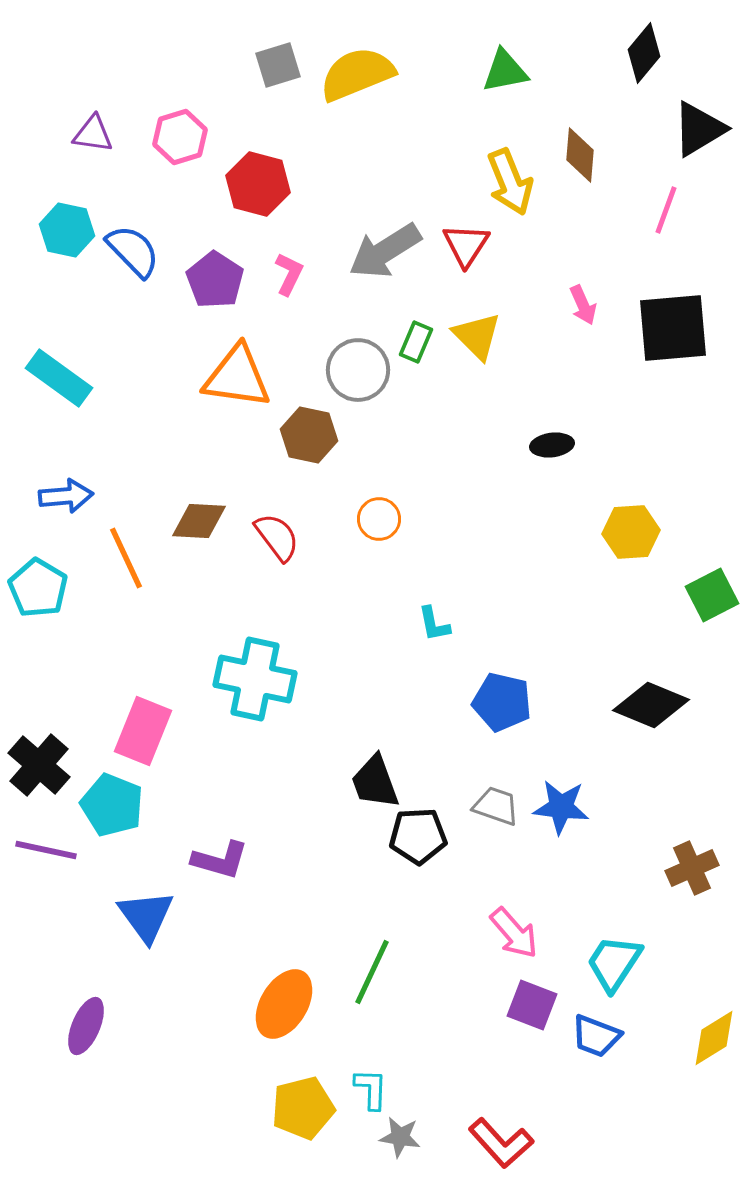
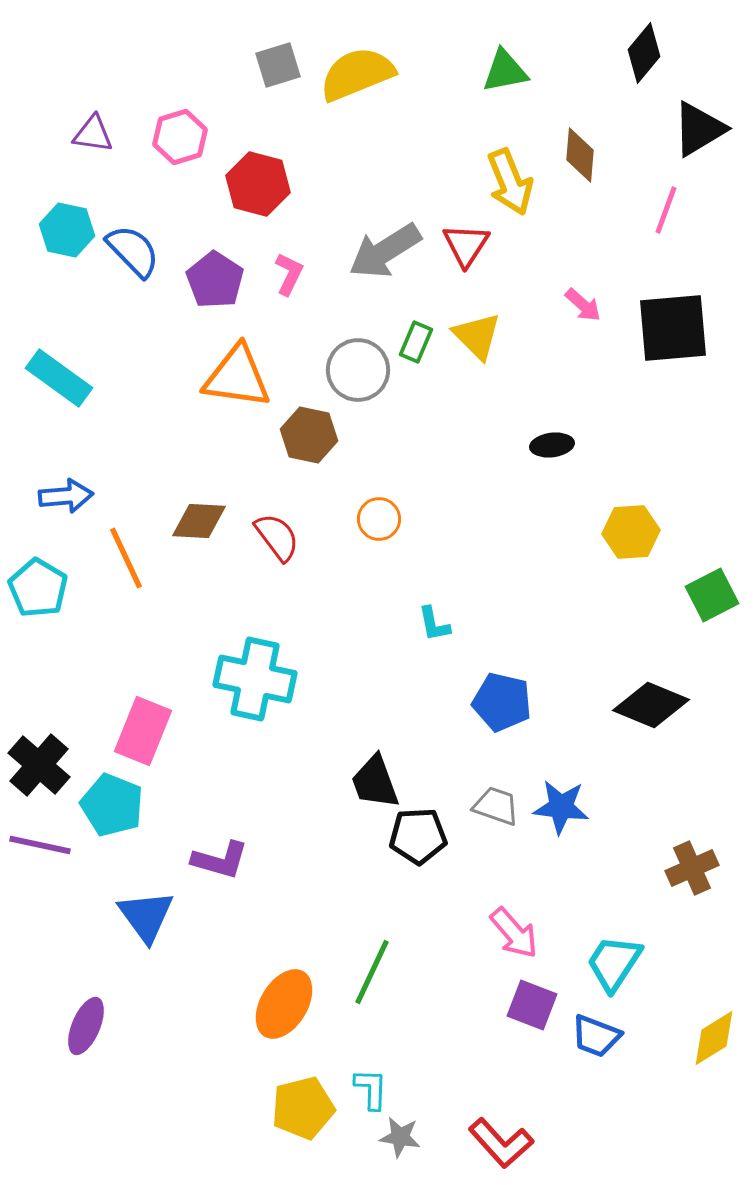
pink arrow at (583, 305): rotated 24 degrees counterclockwise
purple line at (46, 850): moved 6 px left, 5 px up
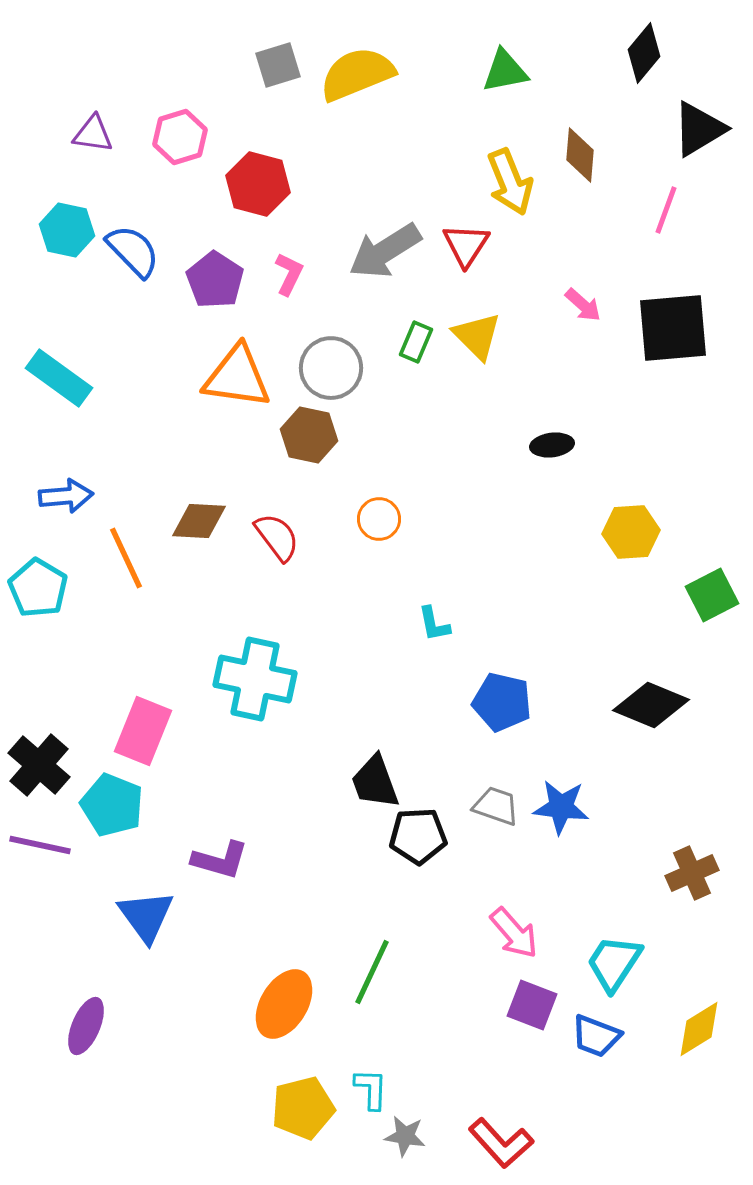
gray circle at (358, 370): moved 27 px left, 2 px up
brown cross at (692, 868): moved 5 px down
yellow diamond at (714, 1038): moved 15 px left, 9 px up
gray star at (400, 1137): moved 5 px right, 1 px up
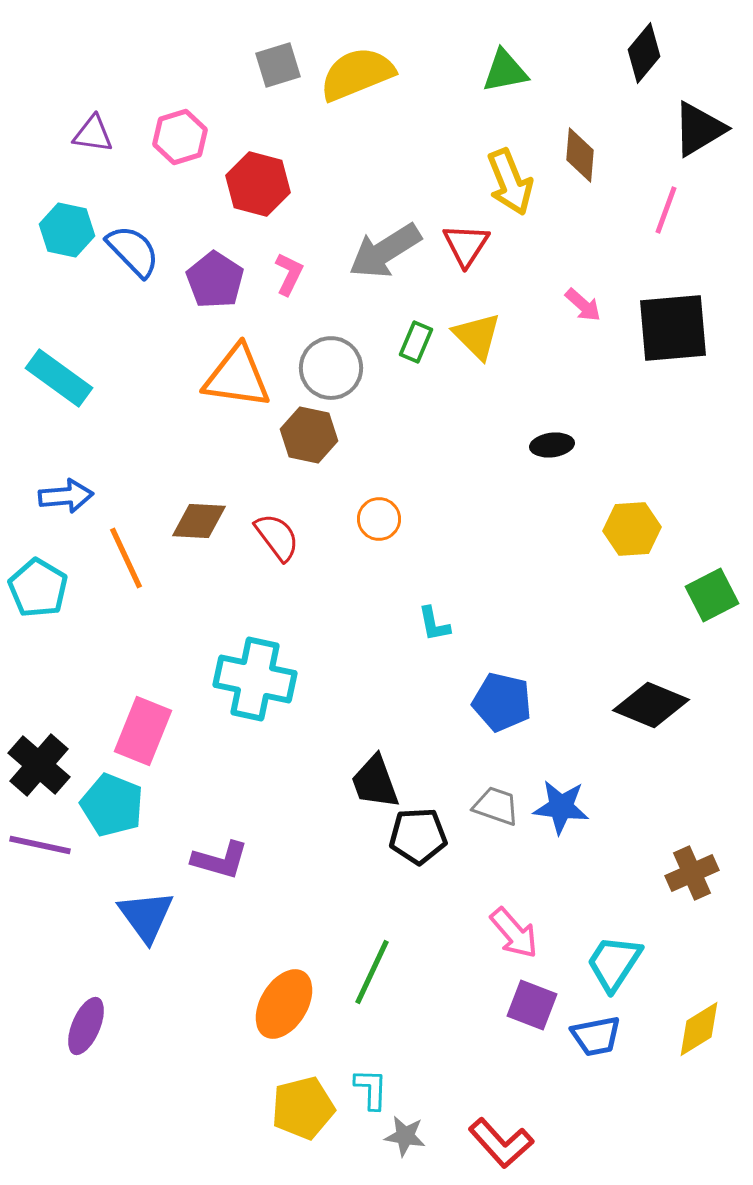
yellow hexagon at (631, 532): moved 1 px right, 3 px up
blue trapezoid at (596, 1036): rotated 32 degrees counterclockwise
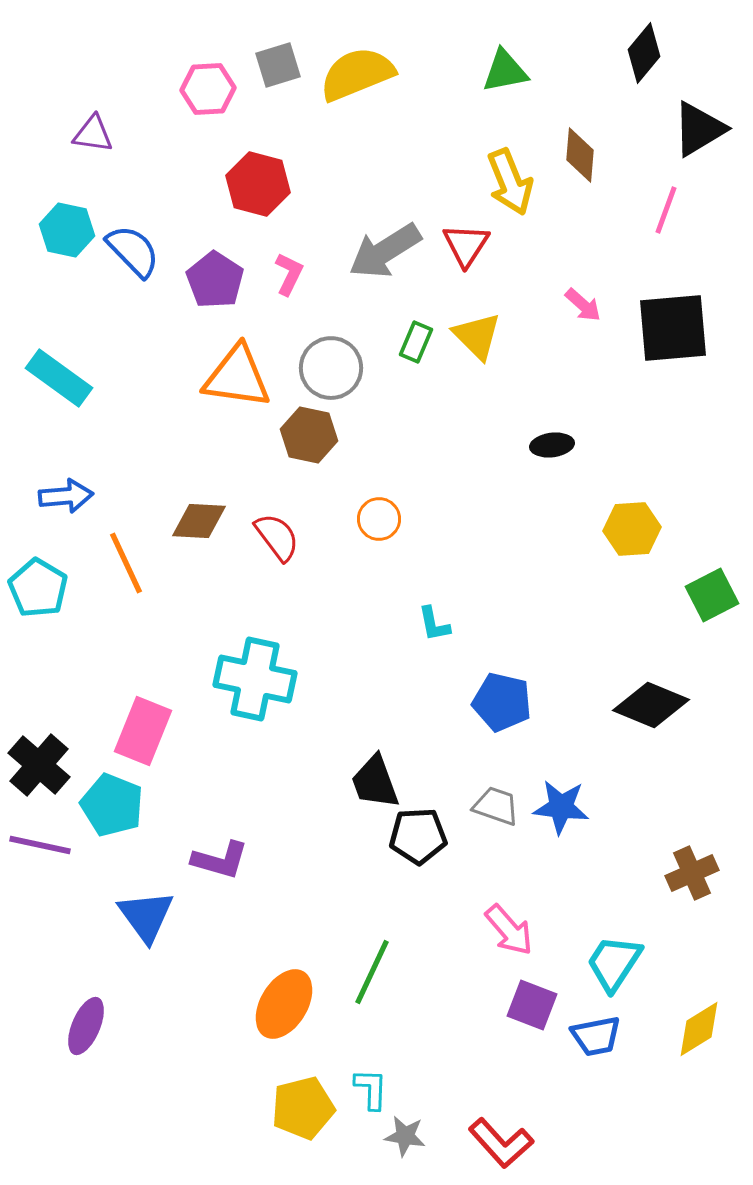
pink hexagon at (180, 137): moved 28 px right, 48 px up; rotated 14 degrees clockwise
orange line at (126, 558): moved 5 px down
pink arrow at (514, 933): moved 5 px left, 3 px up
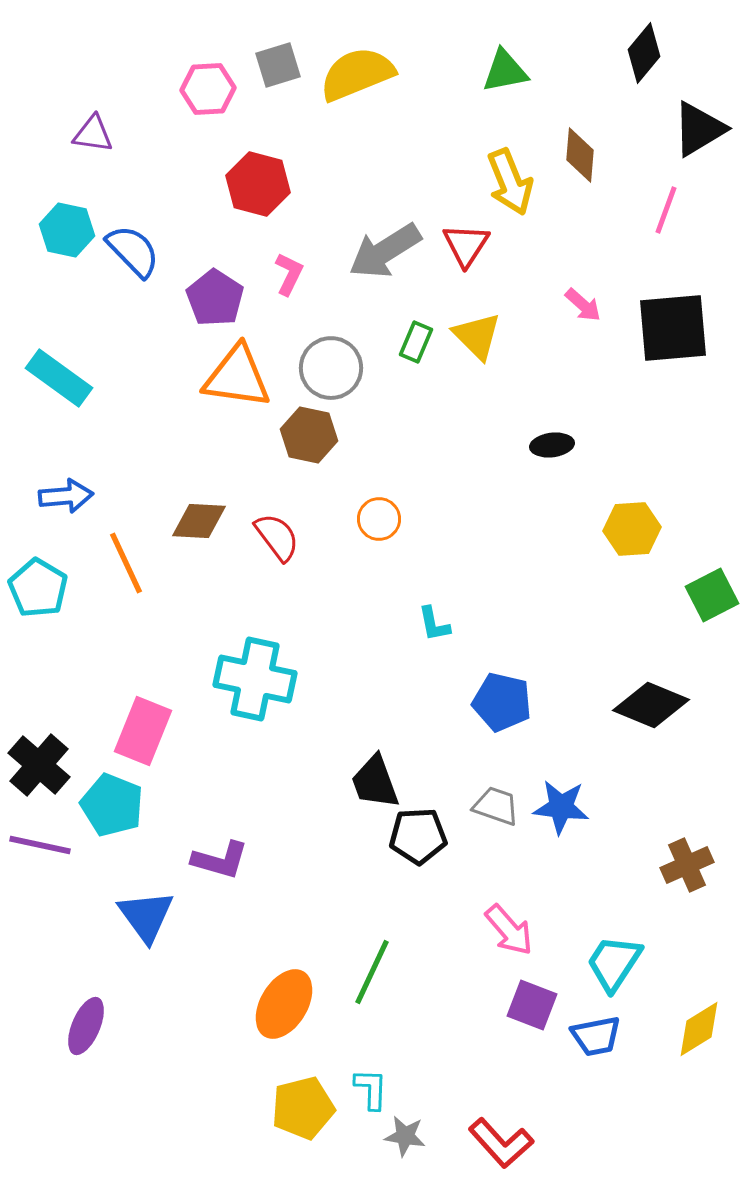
purple pentagon at (215, 280): moved 18 px down
brown cross at (692, 873): moved 5 px left, 8 px up
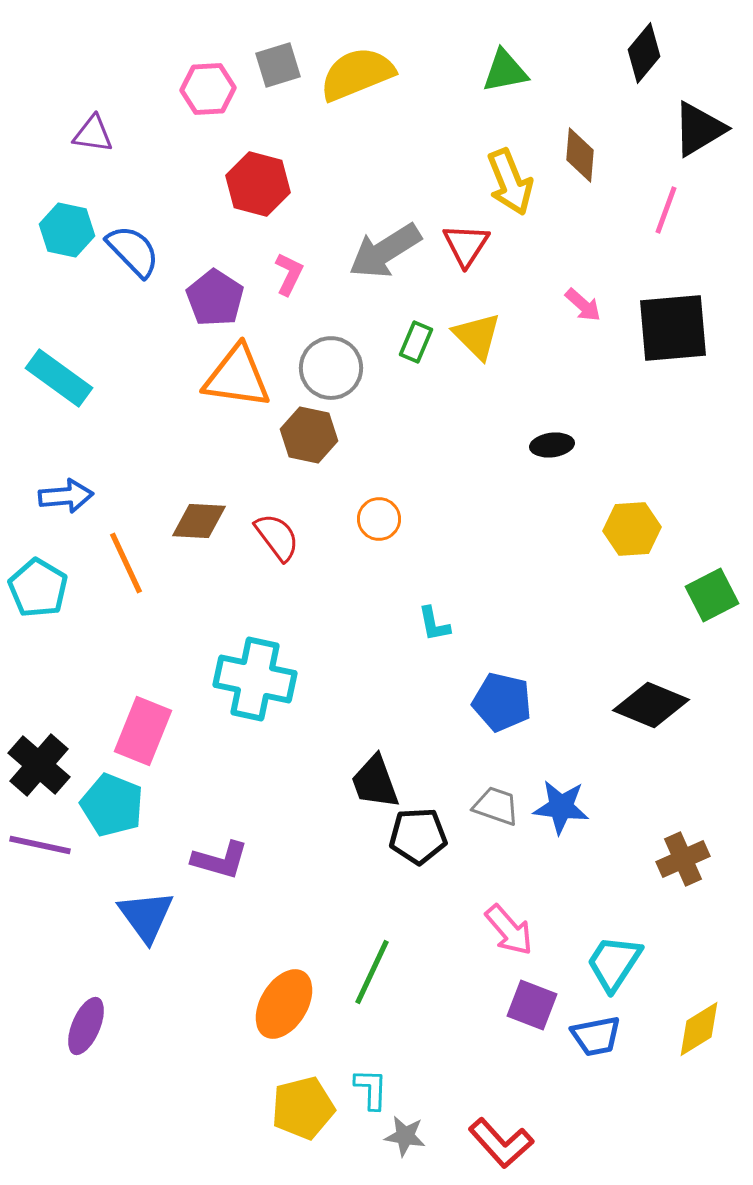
brown cross at (687, 865): moved 4 px left, 6 px up
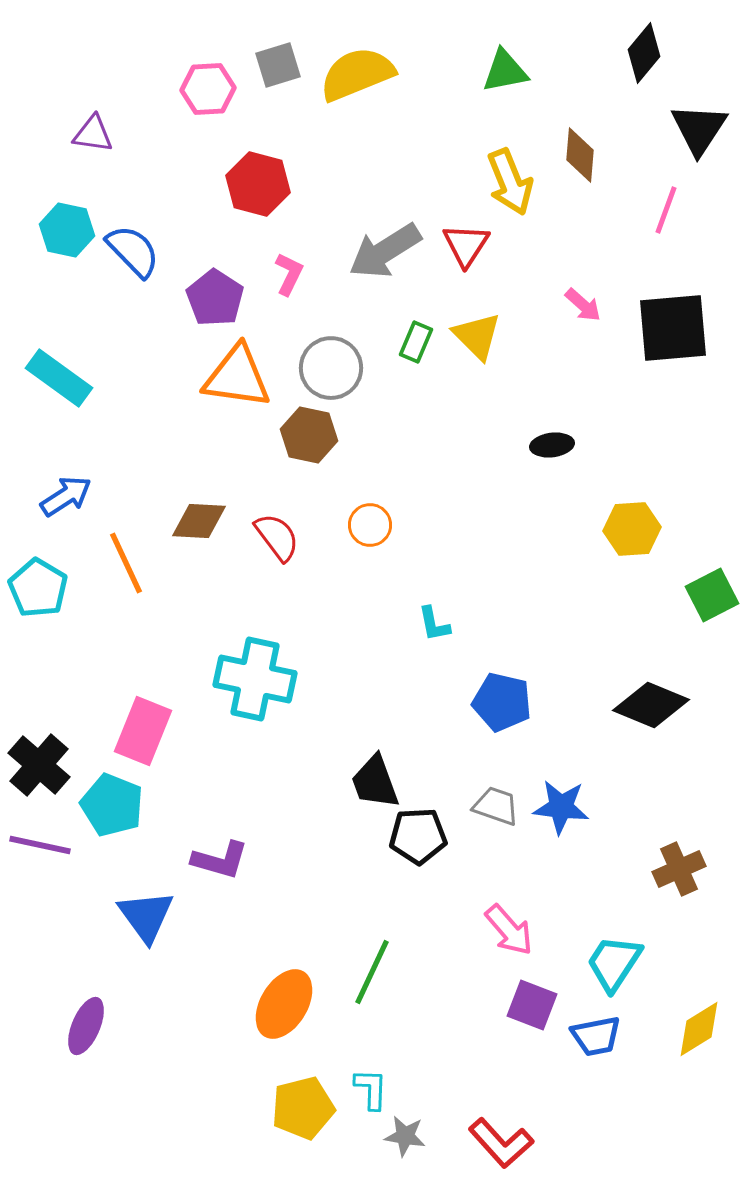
black triangle at (699, 129): rotated 26 degrees counterclockwise
blue arrow at (66, 496): rotated 28 degrees counterclockwise
orange circle at (379, 519): moved 9 px left, 6 px down
brown cross at (683, 859): moved 4 px left, 10 px down
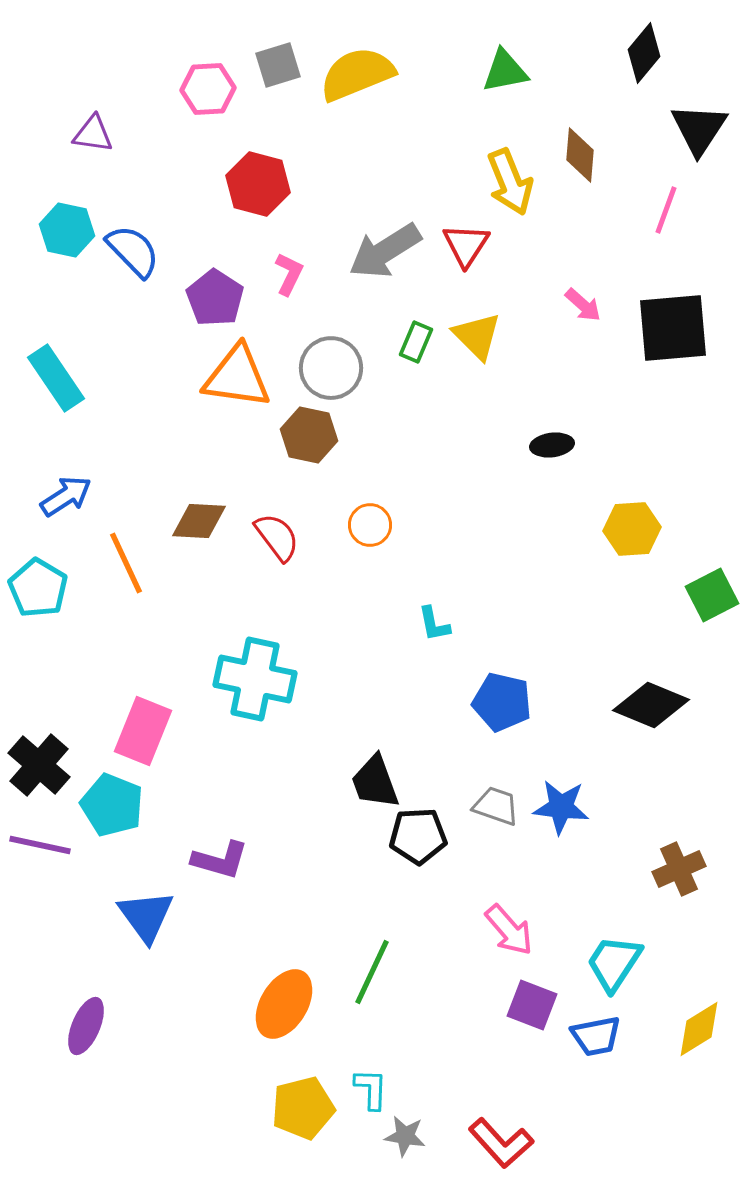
cyan rectangle at (59, 378): moved 3 px left; rotated 20 degrees clockwise
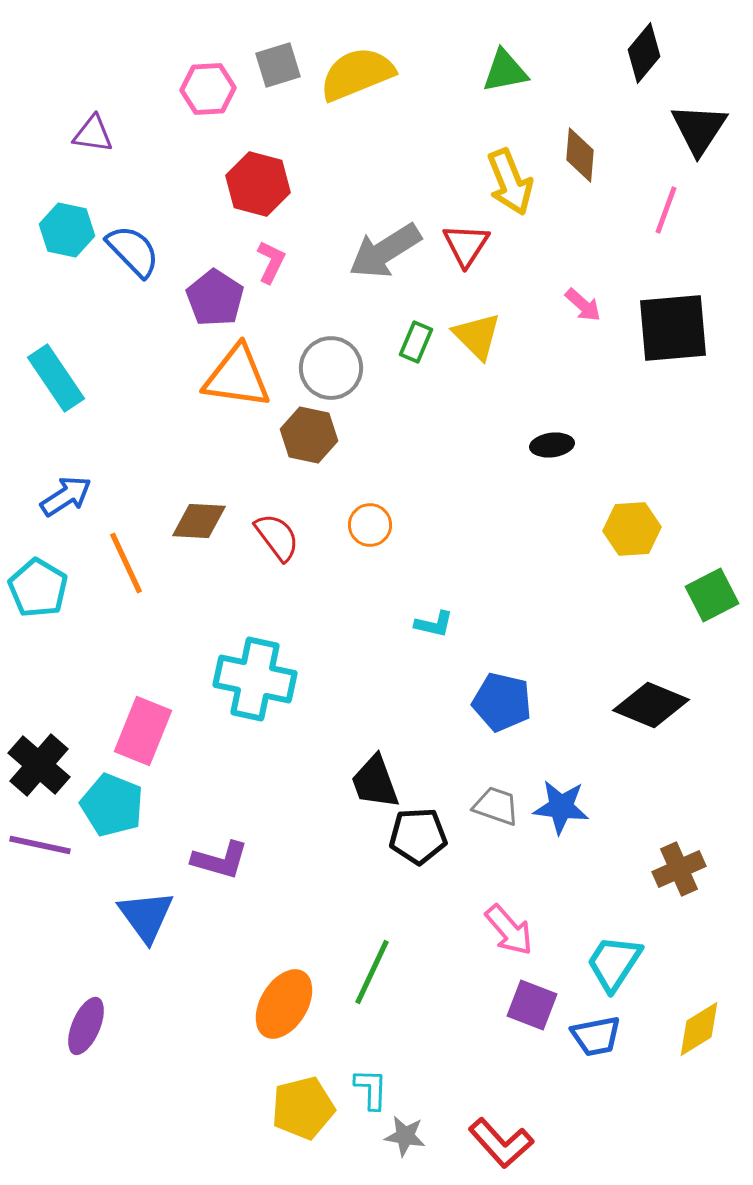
pink L-shape at (289, 274): moved 18 px left, 12 px up
cyan L-shape at (434, 624): rotated 66 degrees counterclockwise
